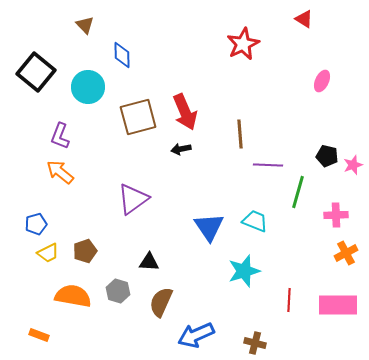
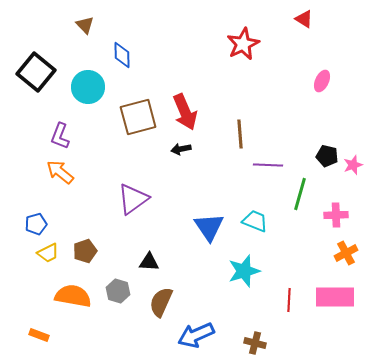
green line: moved 2 px right, 2 px down
pink rectangle: moved 3 px left, 8 px up
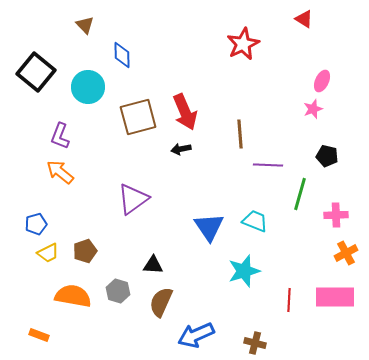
pink star: moved 40 px left, 56 px up
black triangle: moved 4 px right, 3 px down
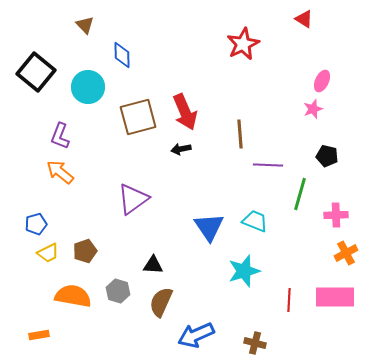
orange rectangle: rotated 30 degrees counterclockwise
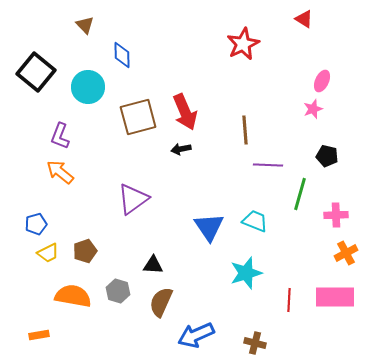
brown line: moved 5 px right, 4 px up
cyan star: moved 2 px right, 2 px down
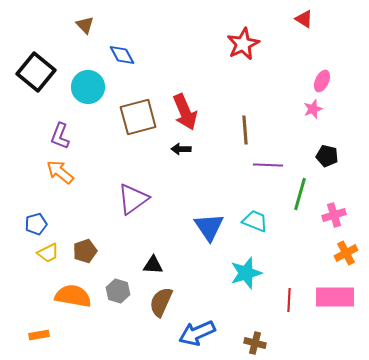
blue diamond: rotated 28 degrees counterclockwise
black arrow: rotated 12 degrees clockwise
pink cross: moved 2 px left; rotated 15 degrees counterclockwise
blue arrow: moved 1 px right, 2 px up
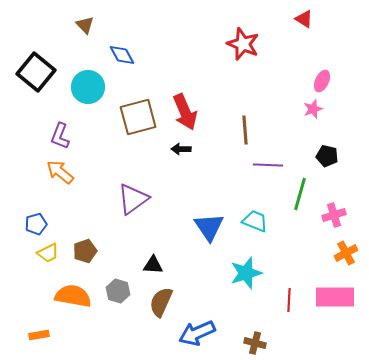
red star: rotated 24 degrees counterclockwise
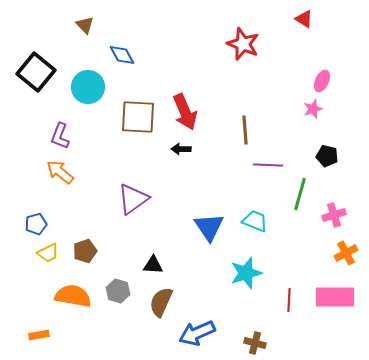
brown square: rotated 18 degrees clockwise
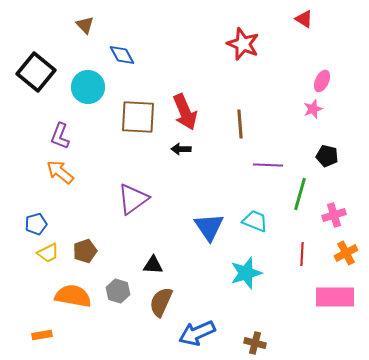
brown line: moved 5 px left, 6 px up
red line: moved 13 px right, 46 px up
orange rectangle: moved 3 px right
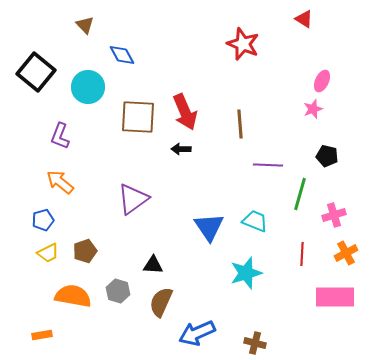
orange arrow: moved 10 px down
blue pentagon: moved 7 px right, 4 px up
